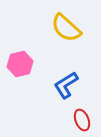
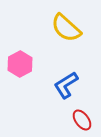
pink hexagon: rotated 15 degrees counterclockwise
red ellipse: rotated 15 degrees counterclockwise
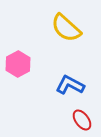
pink hexagon: moved 2 px left
blue L-shape: moved 4 px right; rotated 60 degrees clockwise
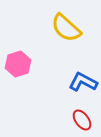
pink hexagon: rotated 10 degrees clockwise
blue L-shape: moved 13 px right, 3 px up
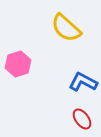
red ellipse: moved 1 px up
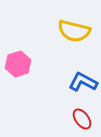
yellow semicircle: moved 8 px right, 3 px down; rotated 28 degrees counterclockwise
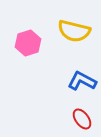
pink hexagon: moved 10 px right, 21 px up
blue L-shape: moved 1 px left, 1 px up
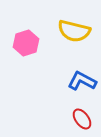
pink hexagon: moved 2 px left
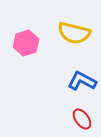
yellow semicircle: moved 2 px down
